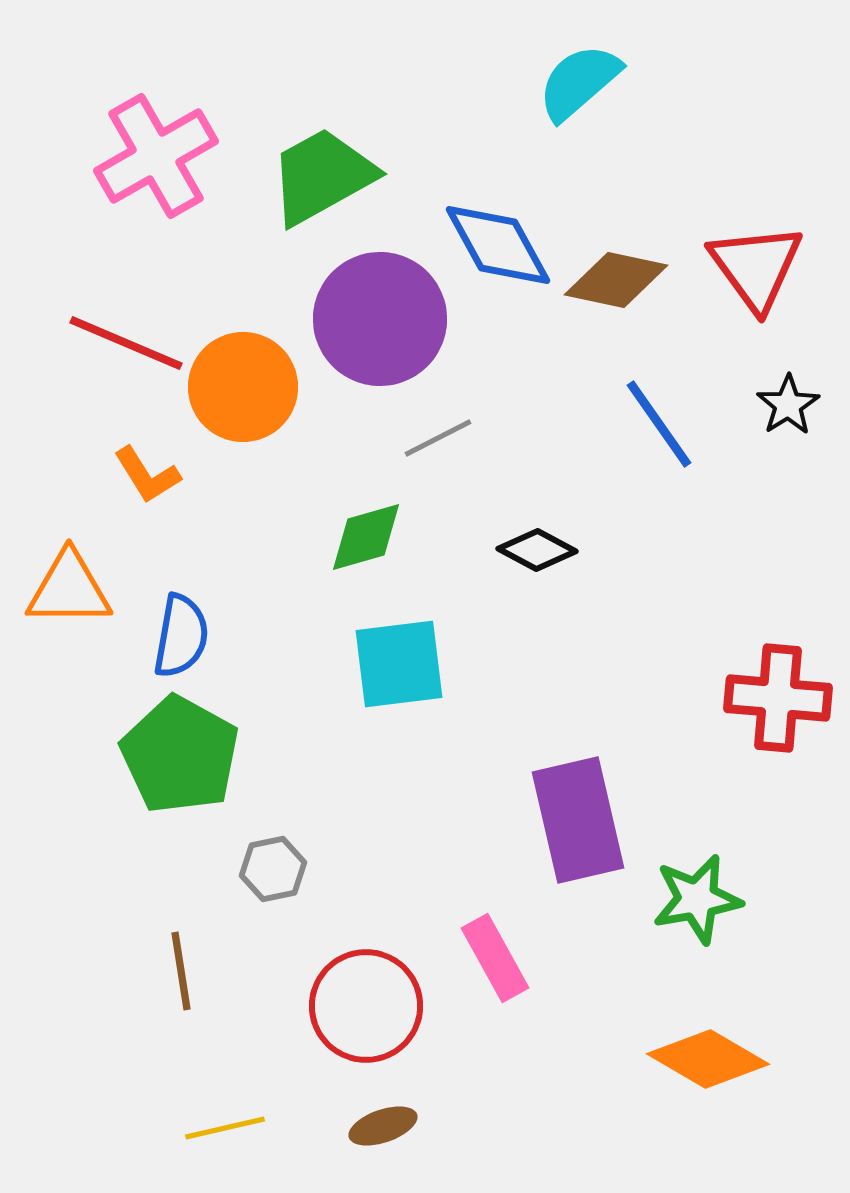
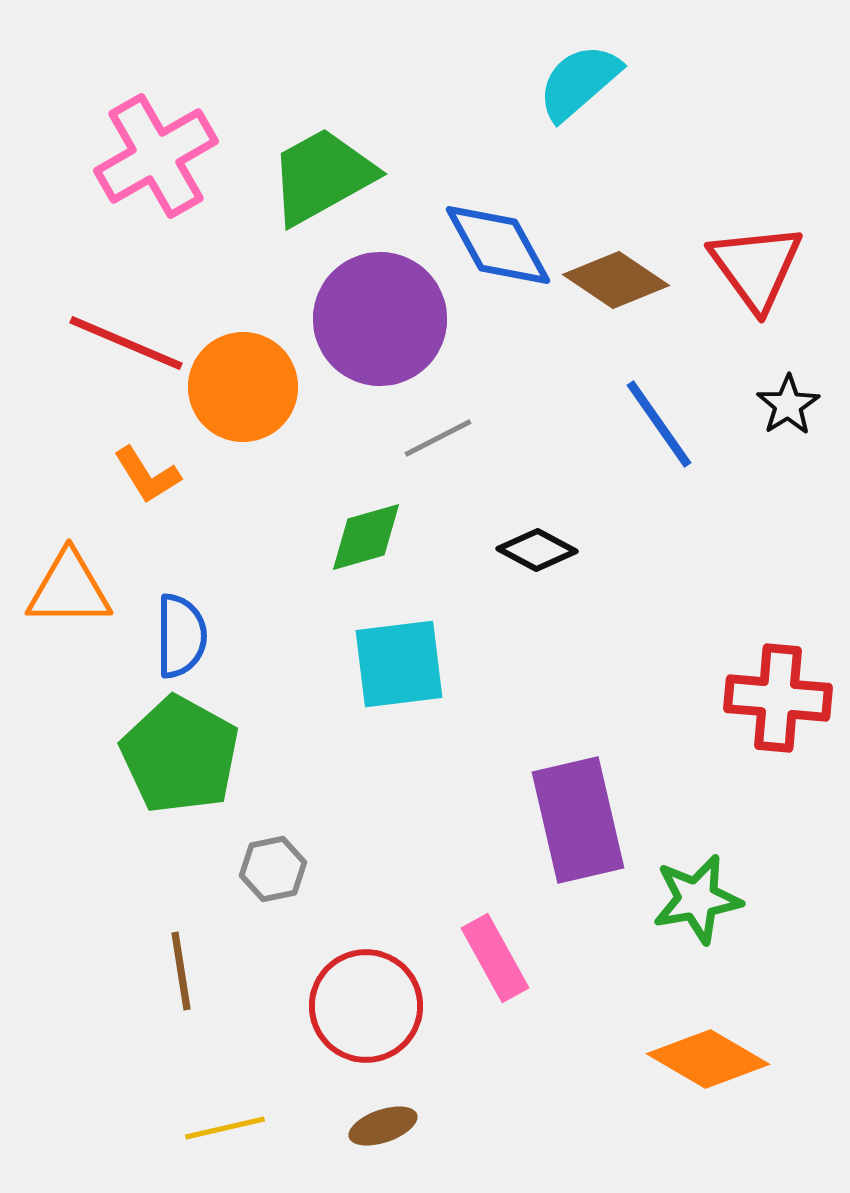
brown diamond: rotated 22 degrees clockwise
blue semicircle: rotated 10 degrees counterclockwise
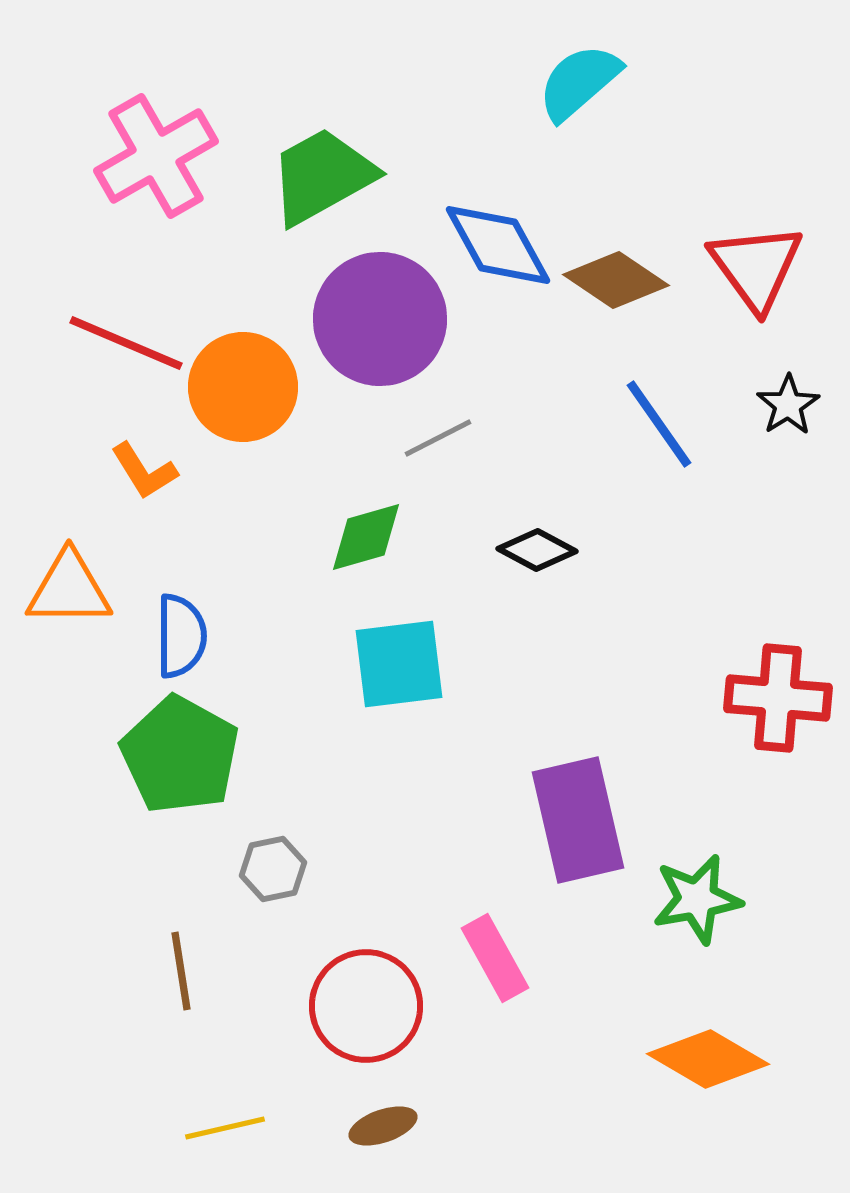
orange L-shape: moved 3 px left, 4 px up
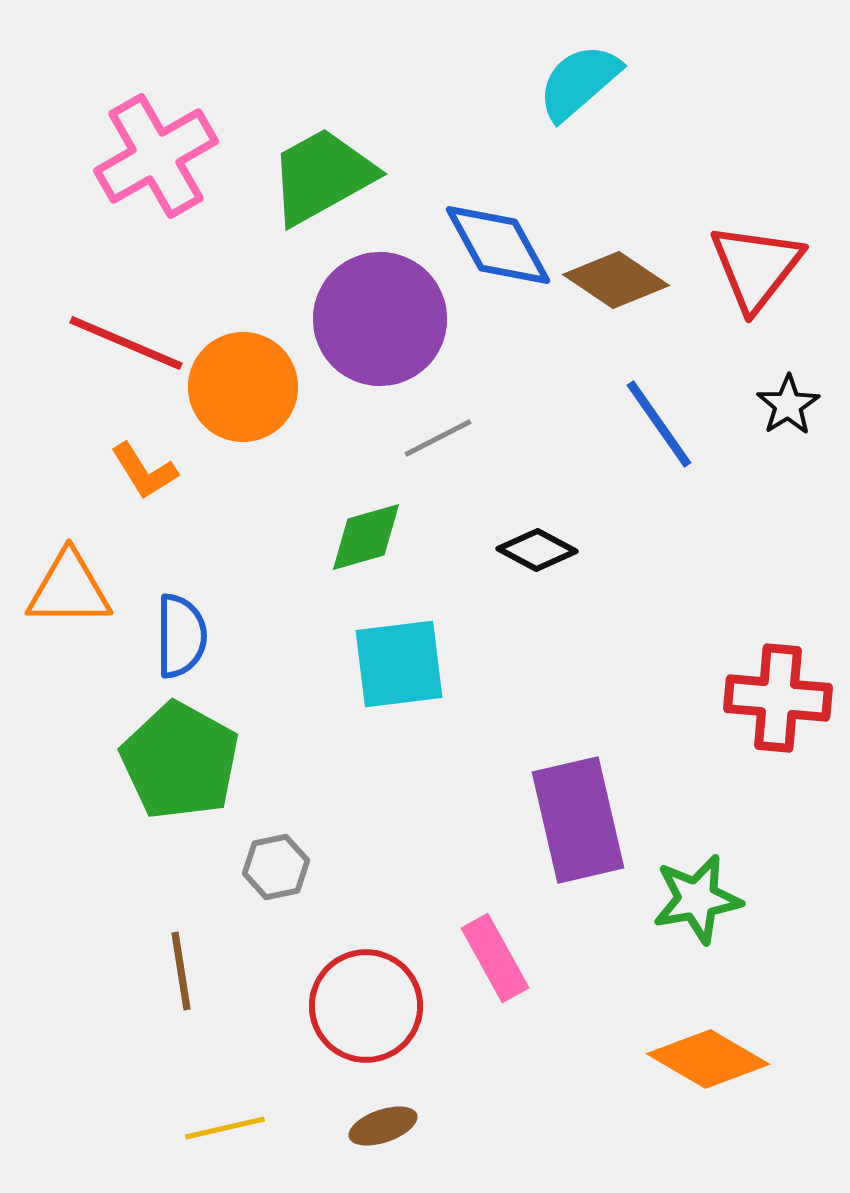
red triangle: rotated 14 degrees clockwise
green pentagon: moved 6 px down
gray hexagon: moved 3 px right, 2 px up
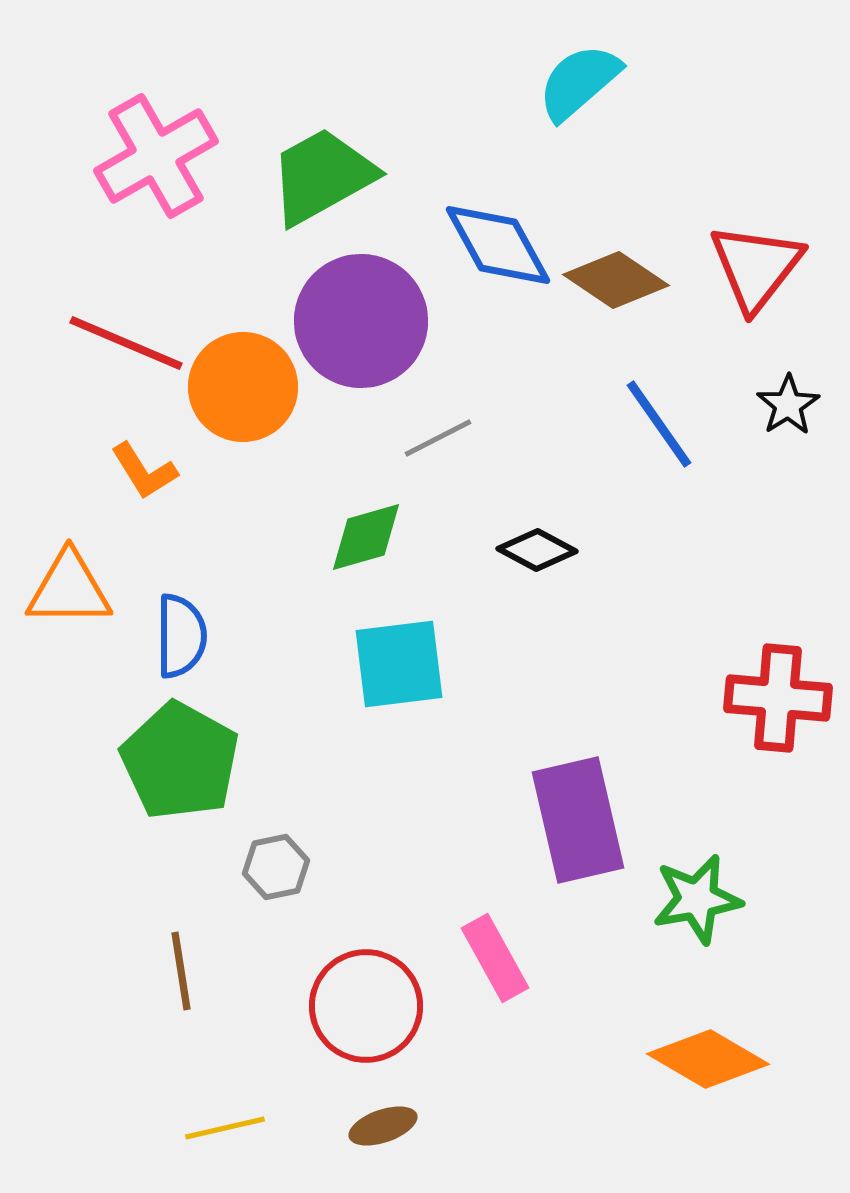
purple circle: moved 19 px left, 2 px down
